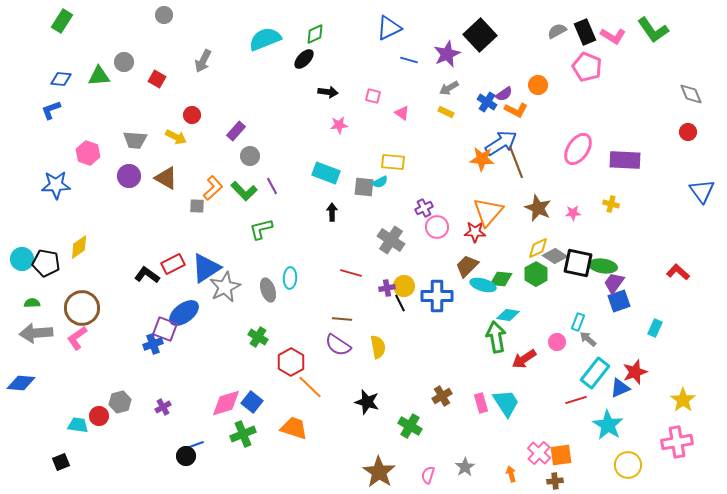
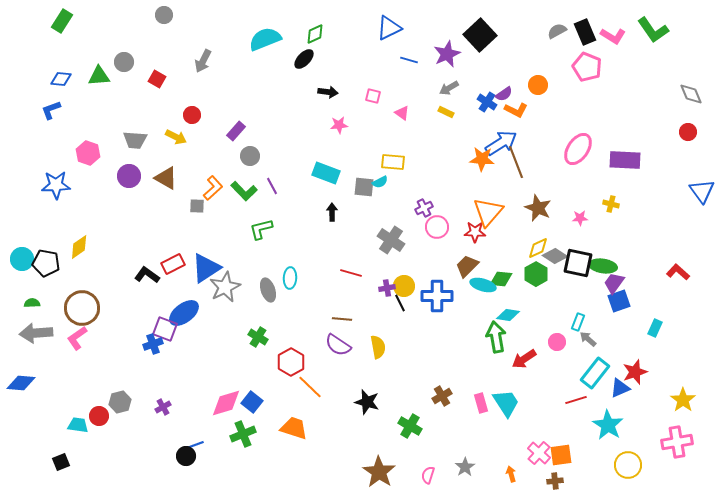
pink star at (573, 213): moved 7 px right, 5 px down
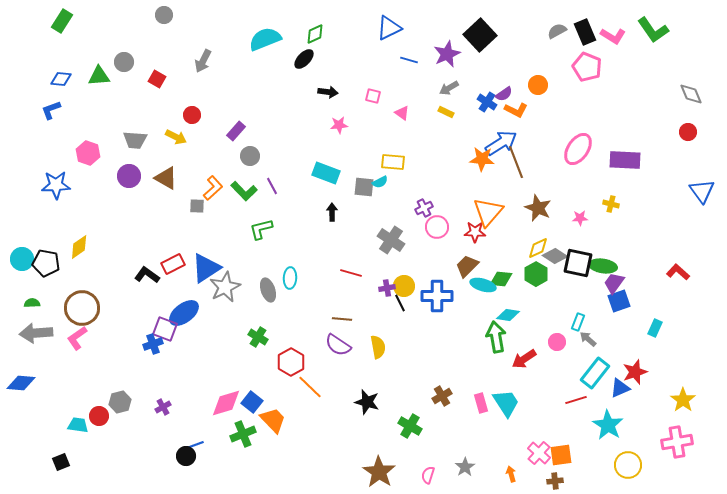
orange trapezoid at (294, 428): moved 21 px left, 8 px up; rotated 28 degrees clockwise
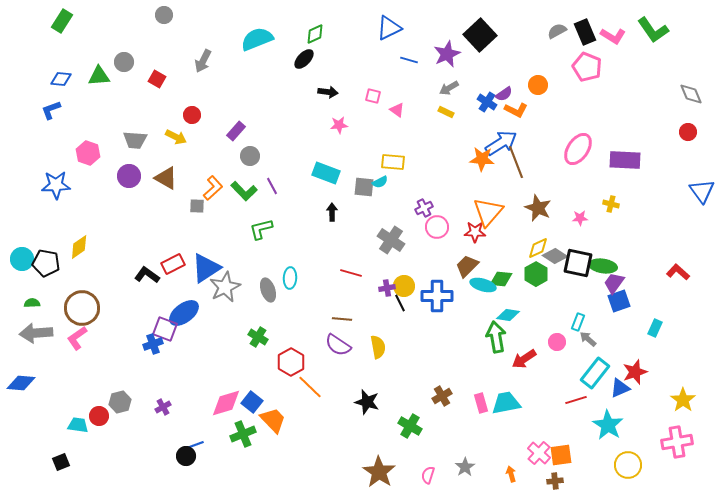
cyan semicircle at (265, 39): moved 8 px left
pink triangle at (402, 113): moved 5 px left, 3 px up
cyan trapezoid at (506, 403): rotated 68 degrees counterclockwise
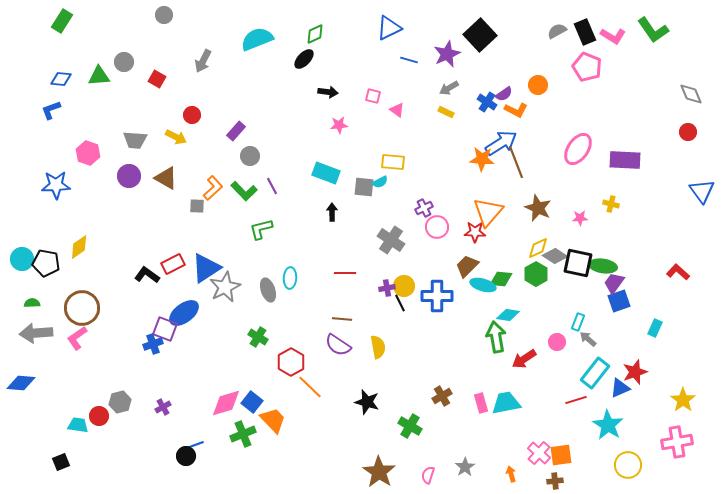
red line at (351, 273): moved 6 px left; rotated 15 degrees counterclockwise
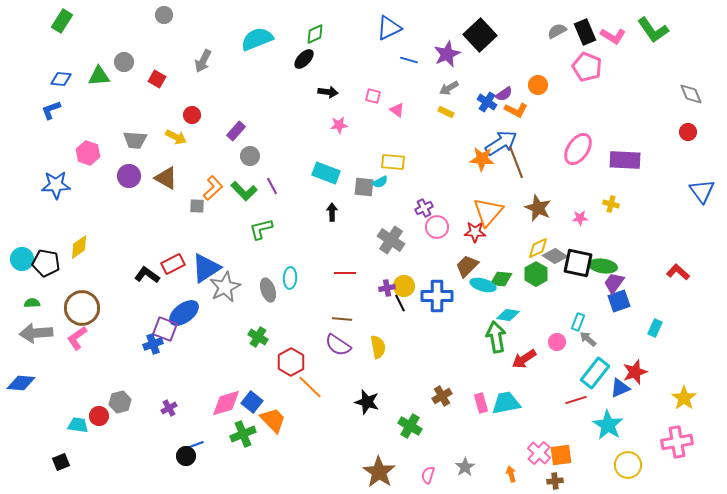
yellow star at (683, 400): moved 1 px right, 2 px up
purple cross at (163, 407): moved 6 px right, 1 px down
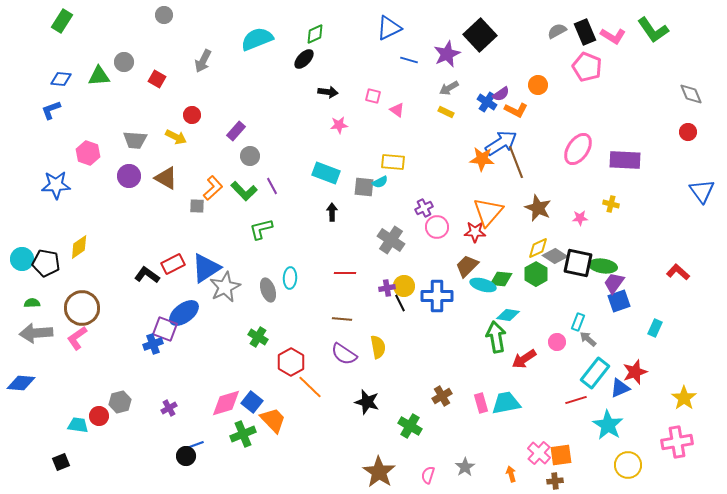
purple semicircle at (504, 94): moved 3 px left
purple semicircle at (338, 345): moved 6 px right, 9 px down
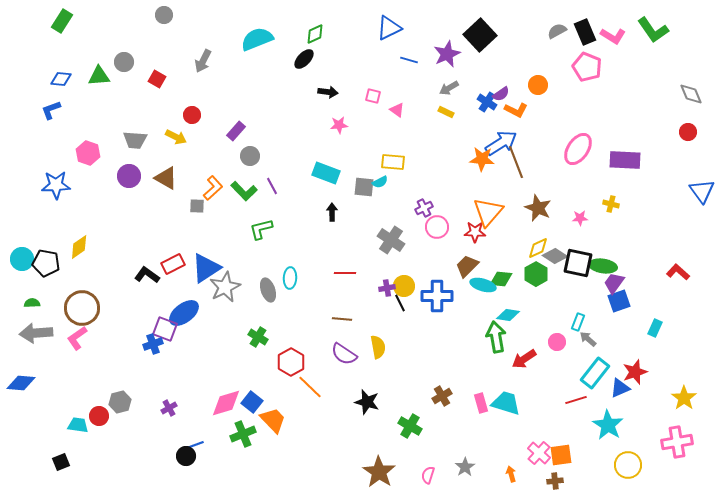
cyan trapezoid at (506, 403): rotated 28 degrees clockwise
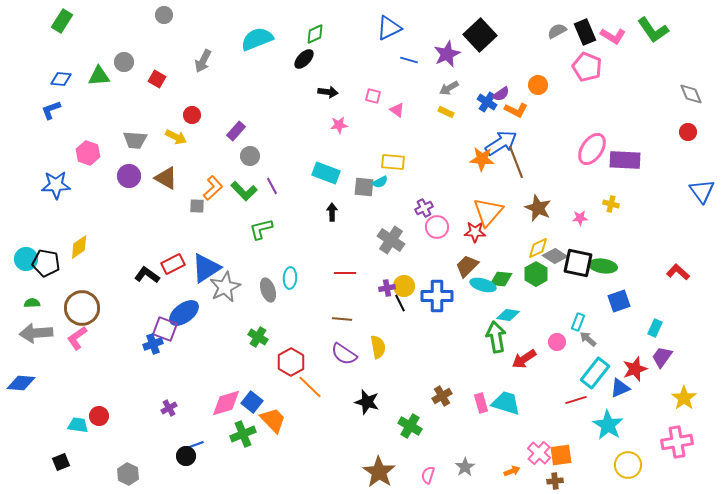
pink ellipse at (578, 149): moved 14 px right
cyan circle at (22, 259): moved 4 px right
purple trapezoid at (614, 283): moved 48 px right, 74 px down
red star at (635, 372): moved 3 px up
gray hexagon at (120, 402): moved 8 px right, 72 px down; rotated 20 degrees counterclockwise
orange arrow at (511, 474): moved 1 px right, 3 px up; rotated 84 degrees clockwise
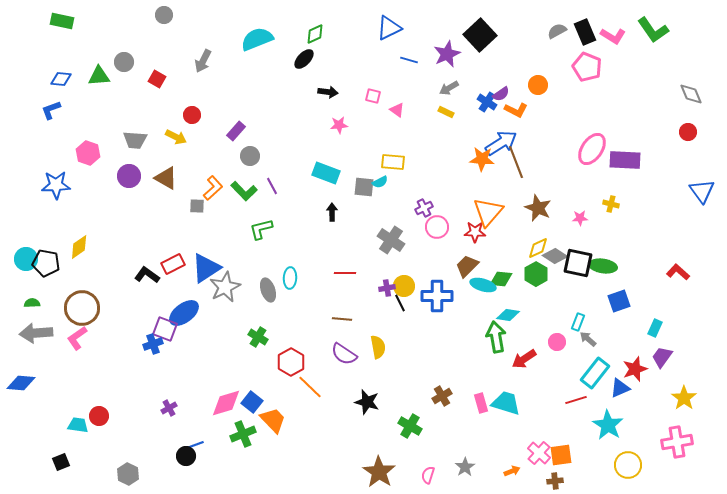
green rectangle at (62, 21): rotated 70 degrees clockwise
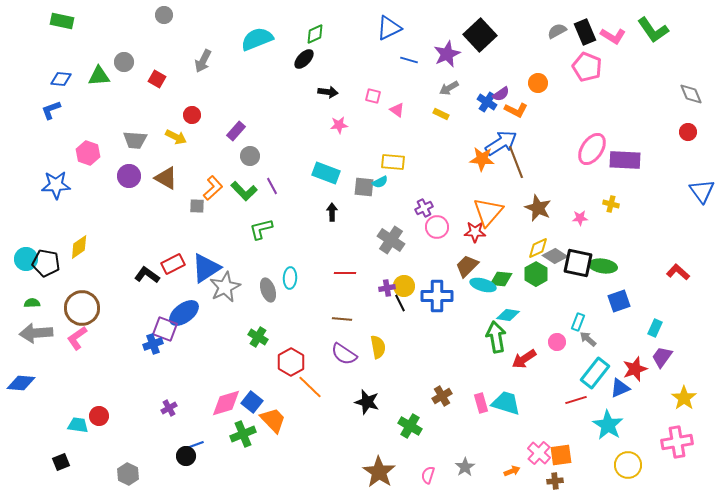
orange circle at (538, 85): moved 2 px up
yellow rectangle at (446, 112): moved 5 px left, 2 px down
